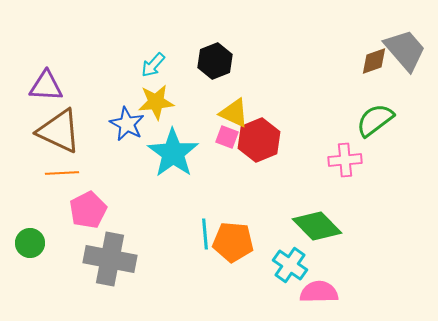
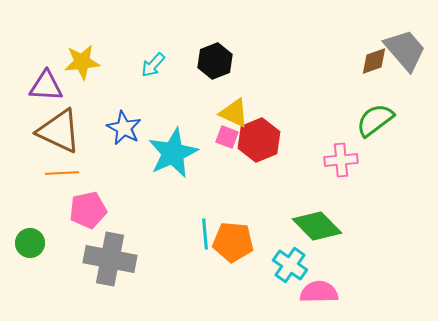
yellow star: moved 74 px left, 40 px up
blue star: moved 3 px left, 4 px down
cyan star: rotated 12 degrees clockwise
pink cross: moved 4 px left
pink pentagon: rotated 15 degrees clockwise
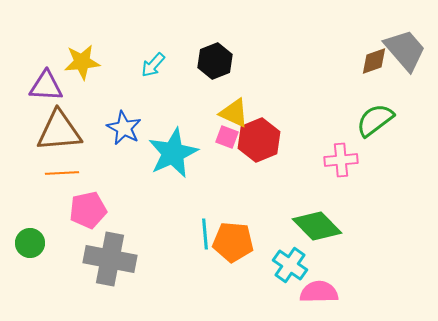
brown triangle: rotated 30 degrees counterclockwise
